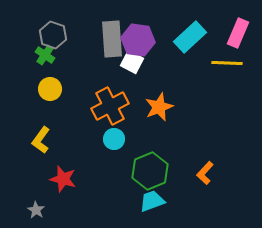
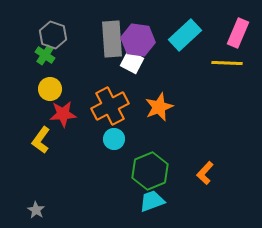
cyan rectangle: moved 5 px left, 2 px up
red star: moved 65 px up; rotated 20 degrees counterclockwise
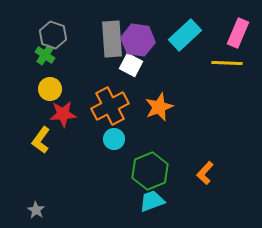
white square: moved 1 px left, 3 px down
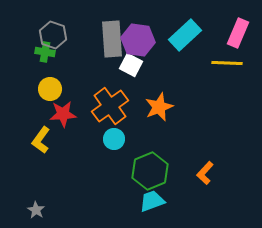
green cross: moved 3 px up; rotated 24 degrees counterclockwise
orange cross: rotated 9 degrees counterclockwise
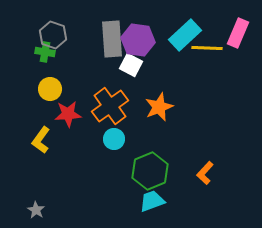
yellow line: moved 20 px left, 15 px up
red star: moved 5 px right
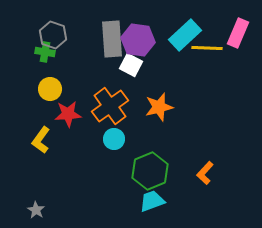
orange star: rotated 8 degrees clockwise
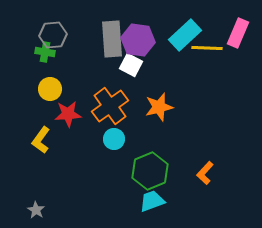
gray hexagon: rotated 24 degrees counterclockwise
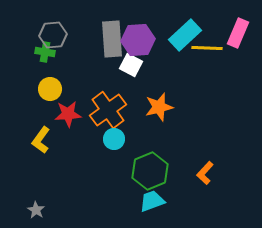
purple hexagon: rotated 12 degrees counterclockwise
orange cross: moved 2 px left, 4 px down
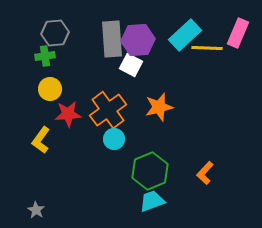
gray hexagon: moved 2 px right, 2 px up
green cross: moved 4 px down; rotated 18 degrees counterclockwise
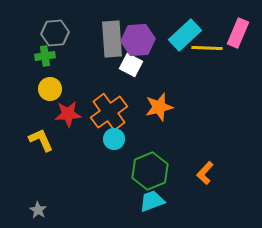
orange cross: moved 1 px right, 2 px down
yellow L-shape: rotated 120 degrees clockwise
gray star: moved 2 px right
